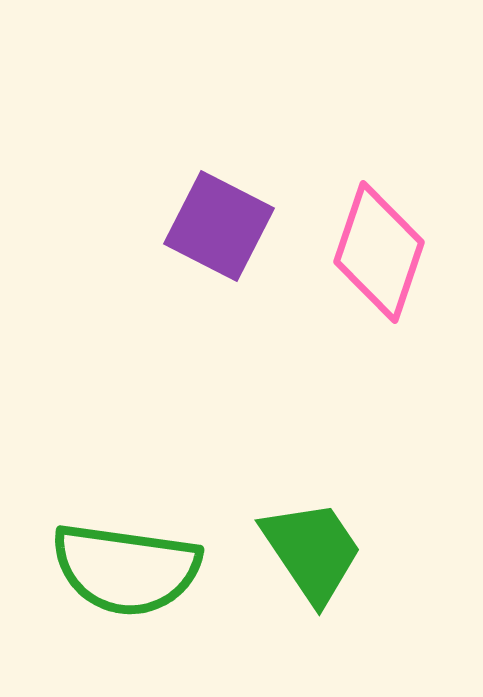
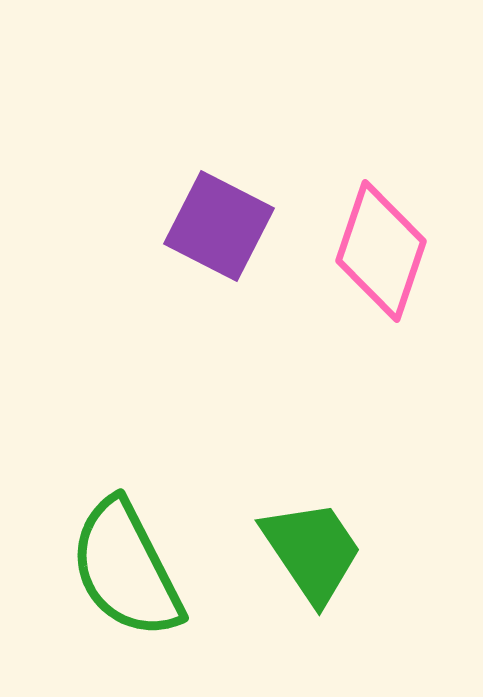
pink diamond: moved 2 px right, 1 px up
green semicircle: rotated 55 degrees clockwise
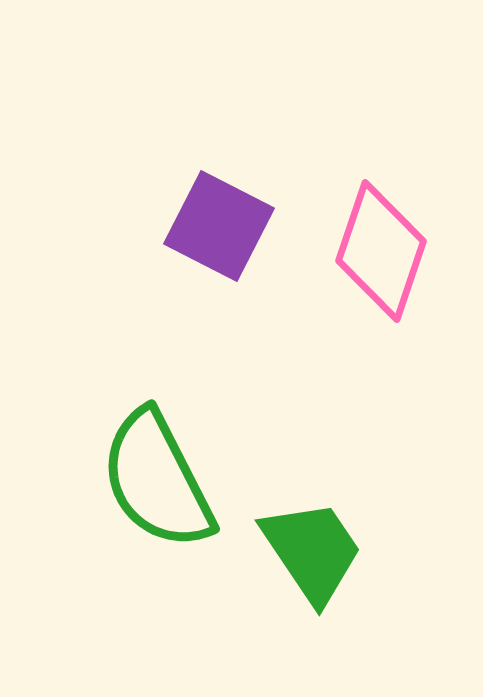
green semicircle: moved 31 px right, 89 px up
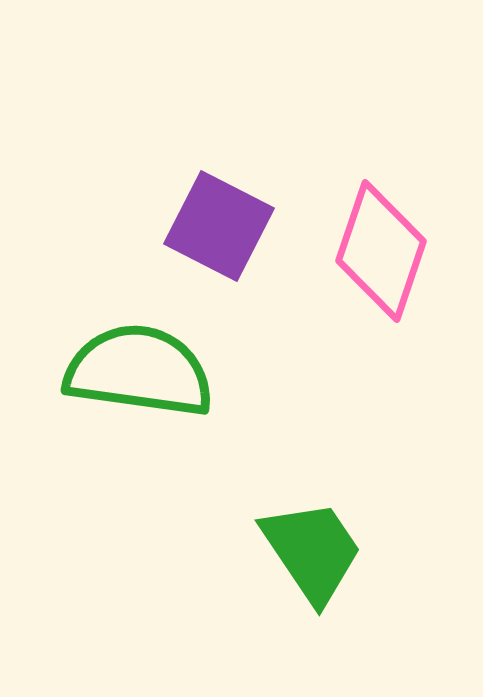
green semicircle: moved 18 px left, 109 px up; rotated 125 degrees clockwise
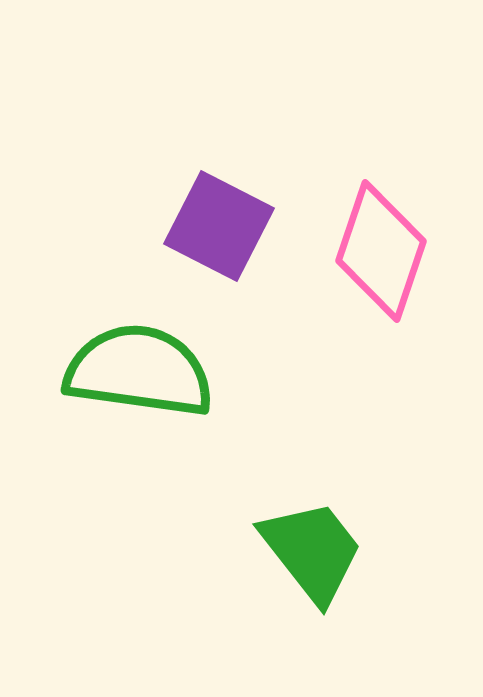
green trapezoid: rotated 4 degrees counterclockwise
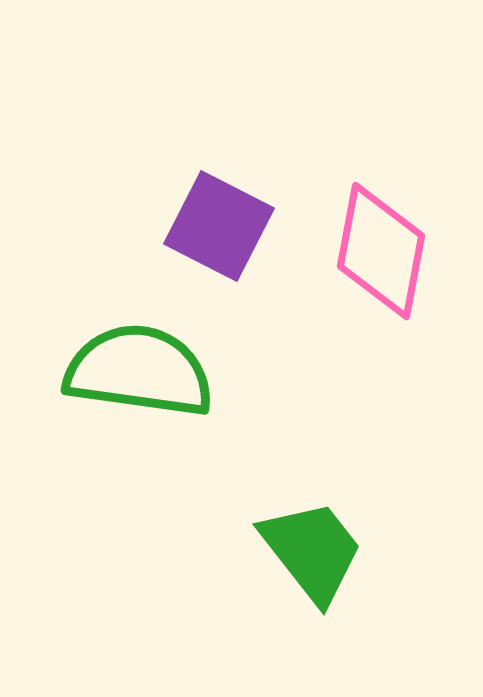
pink diamond: rotated 8 degrees counterclockwise
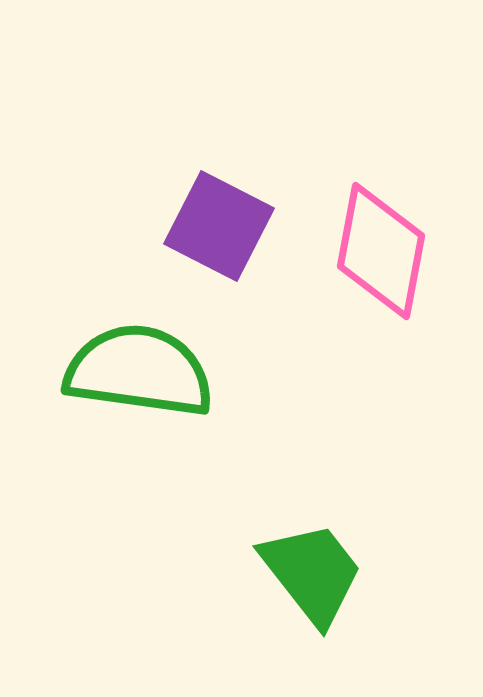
green trapezoid: moved 22 px down
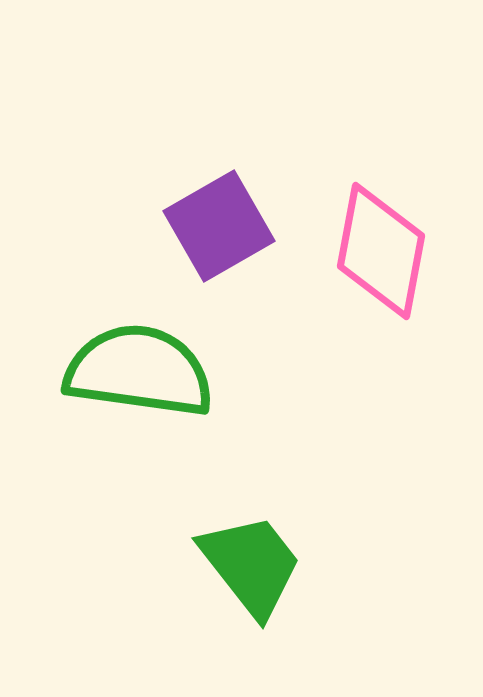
purple square: rotated 33 degrees clockwise
green trapezoid: moved 61 px left, 8 px up
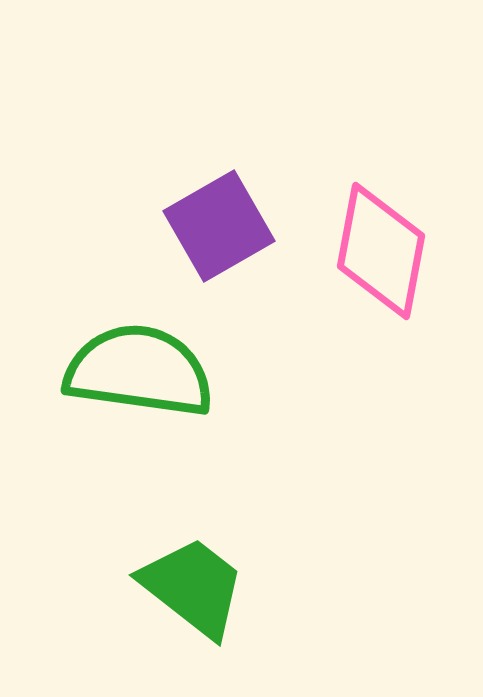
green trapezoid: moved 58 px left, 22 px down; rotated 14 degrees counterclockwise
